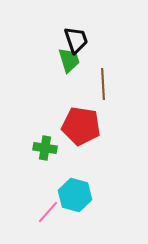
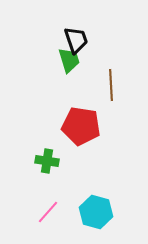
brown line: moved 8 px right, 1 px down
green cross: moved 2 px right, 13 px down
cyan hexagon: moved 21 px right, 17 px down
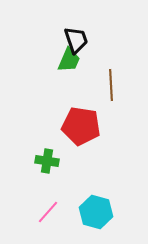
green trapezoid: rotated 40 degrees clockwise
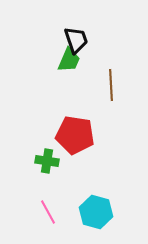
red pentagon: moved 6 px left, 9 px down
pink line: rotated 70 degrees counterclockwise
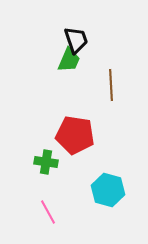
green cross: moved 1 px left, 1 px down
cyan hexagon: moved 12 px right, 22 px up
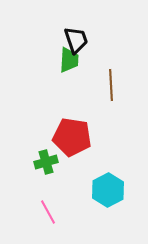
green trapezoid: rotated 20 degrees counterclockwise
red pentagon: moved 3 px left, 2 px down
green cross: rotated 25 degrees counterclockwise
cyan hexagon: rotated 16 degrees clockwise
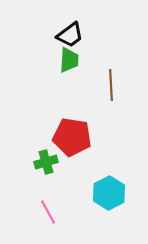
black trapezoid: moved 6 px left, 5 px up; rotated 72 degrees clockwise
cyan hexagon: moved 1 px right, 3 px down
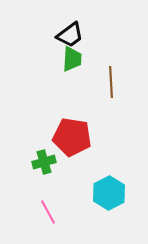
green trapezoid: moved 3 px right, 1 px up
brown line: moved 3 px up
green cross: moved 2 px left
